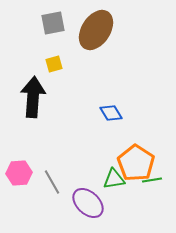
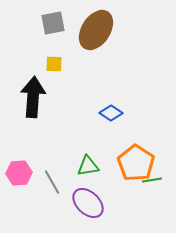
yellow square: rotated 18 degrees clockwise
blue diamond: rotated 25 degrees counterclockwise
green triangle: moved 26 px left, 13 px up
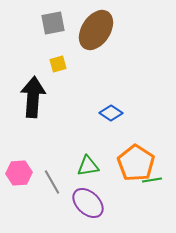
yellow square: moved 4 px right; rotated 18 degrees counterclockwise
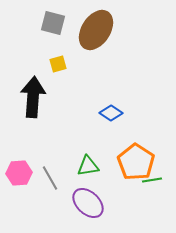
gray square: rotated 25 degrees clockwise
orange pentagon: moved 1 px up
gray line: moved 2 px left, 4 px up
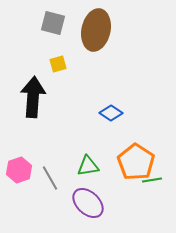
brown ellipse: rotated 21 degrees counterclockwise
pink hexagon: moved 3 px up; rotated 15 degrees counterclockwise
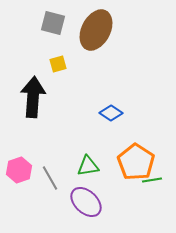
brown ellipse: rotated 15 degrees clockwise
purple ellipse: moved 2 px left, 1 px up
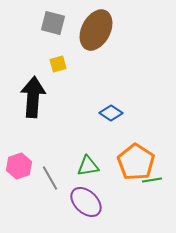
pink hexagon: moved 4 px up
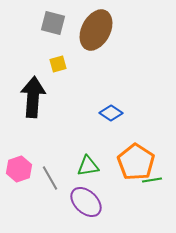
pink hexagon: moved 3 px down
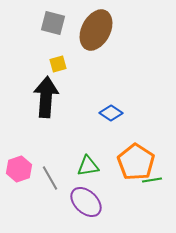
black arrow: moved 13 px right
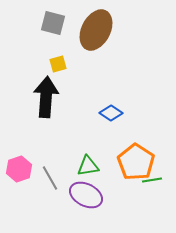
purple ellipse: moved 7 px up; rotated 16 degrees counterclockwise
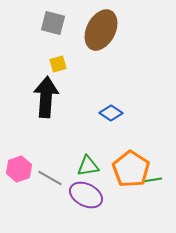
brown ellipse: moved 5 px right
orange pentagon: moved 5 px left, 7 px down
gray line: rotated 30 degrees counterclockwise
